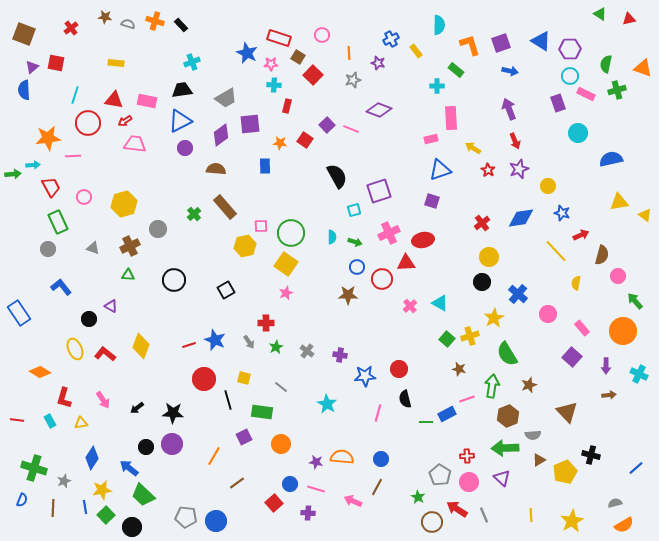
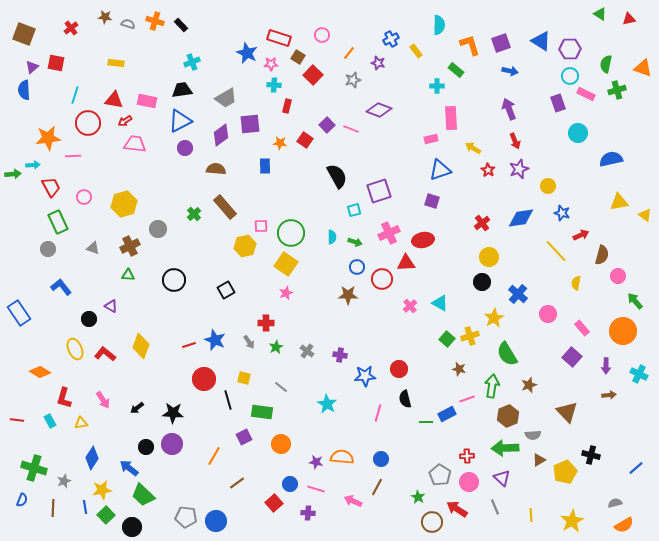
orange line at (349, 53): rotated 40 degrees clockwise
gray line at (484, 515): moved 11 px right, 8 px up
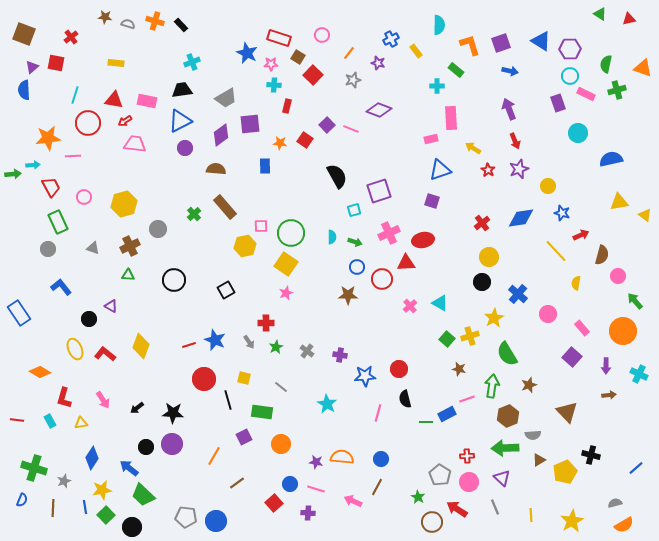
red cross at (71, 28): moved 9 px down
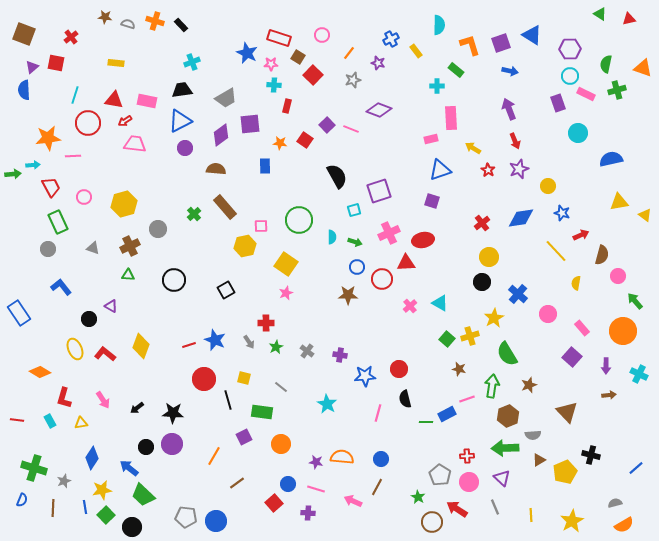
blue triangle at (541, 41): moved 9 px left, 6 px up
green circle at (291, 233): moved 8 px right, 13 px up
blue circle at (290, 484): moved 2 px left
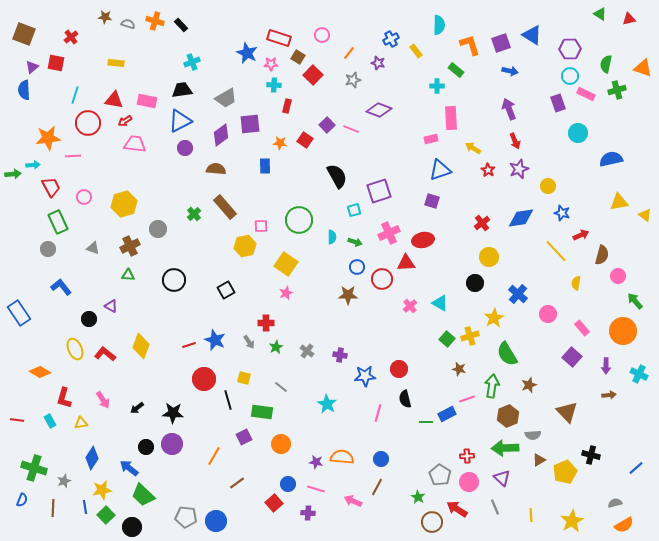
black circle at (482, 282): moved 7 px left, 1 px down
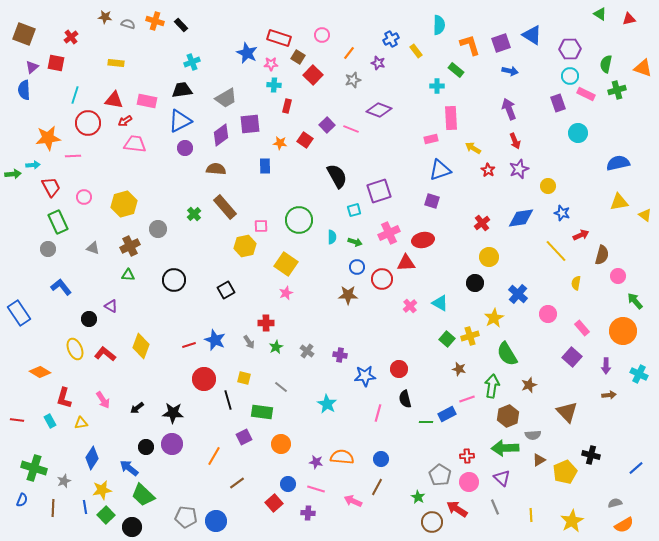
blue semicircle at (611, 159): moved 7 px right, 4 px down
